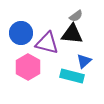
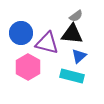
blue triangle: moved 5 px left, 5 px up
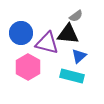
black triangle: moved 4 px left
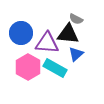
gray semicircle: moved 3 px down; rotated 64 degrees clockwise
purple triangle: rotated 10 degrees counterclockwise
blue triangle: moved 3 px left, 2 px up
cyan rectangle: moved 17 px left, 8 px up; rotated 15 degrees clockwise
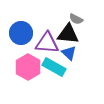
blue triangle: moved 7 px left, 1 px up; rotated 35 degrees counterclockwise
cyan rectangle: moved 1 px left, 1 px up
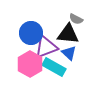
blue circle: moved 10 px right
purple triangle: moved 1 px left, 4 px down; rotated 25 degrees counterclockwise
pink hexagon: moved 2 px right, 3 px up
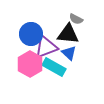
blue circle: moved 1 px down
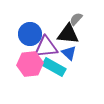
gray semicircle: rotated 104 degrees clockwise
blue circle: moved 1 px left
purple triangle: rotated 15 degrees clockwise
pink hexagon: rotated 25 degrees clockwise
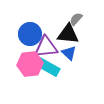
cyan rectangle: moved 6 px left
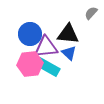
gray semicircle: moved 15 px right, 6 px up
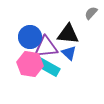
blue circle: moved 3 px down
pink hexagon: rotated 15 degrees clockwise
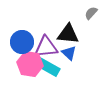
blue circle: moved 8 px left, 5 px down
